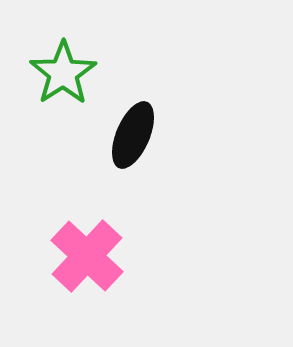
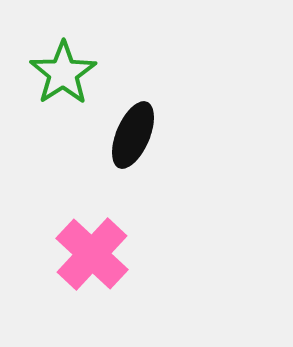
pink cross: moved 5 px right, 2 px up
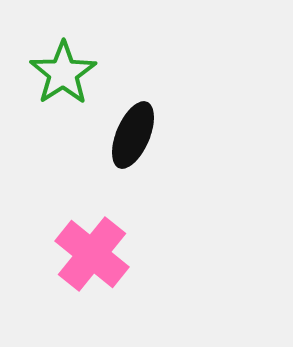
pink cross: rotated 4 degrees counterclockwise
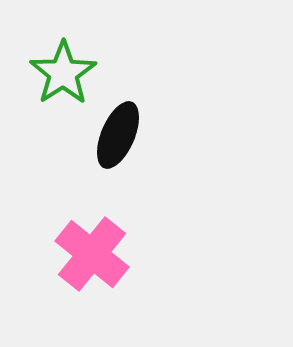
black ellipse: moved 15 px left
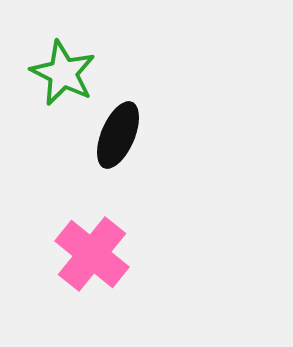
green star: rotated 12 degrees counterclockwise
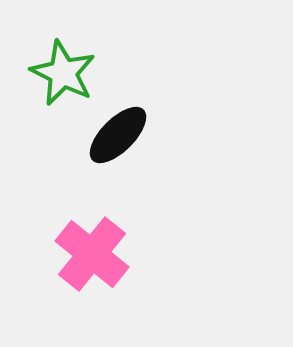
black ellipse: rotated 22 degrees clockwise
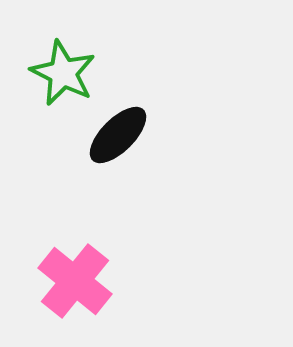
pink cross: moved 17 px left, 27 px down
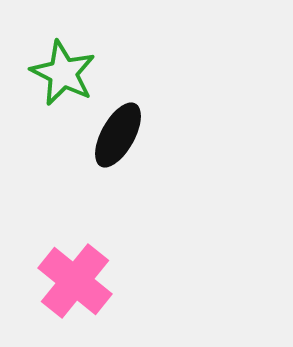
black ellipse: rotated 16 degrees counterclockwise
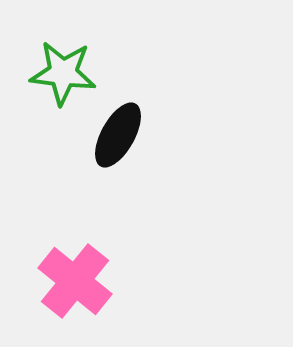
green star: rotated 20 degrees counterclockwise
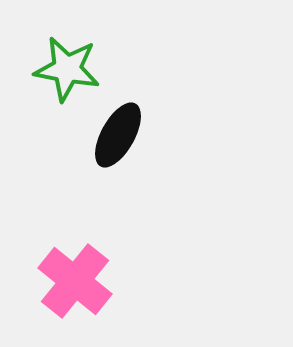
green star: moved 4 px right, 4 px up; rotated 4 degrees clockwise
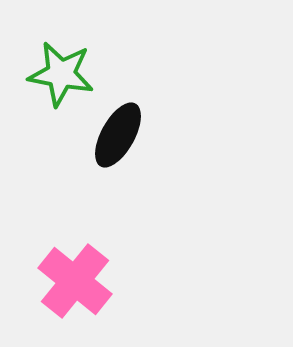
green star: moved 6 px left, 5 px down
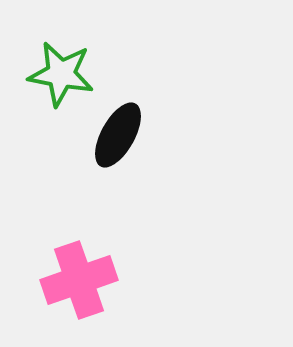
pink cross: moved 4 px right, 1 px up; rotated 32 degrees clockwise
